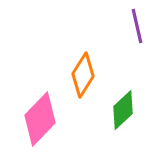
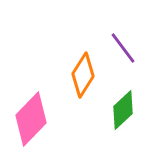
purple line: moved 14 px left, 22 px down; rotated 24 degrees counterclockwise
pink diamond: moved 9 px left
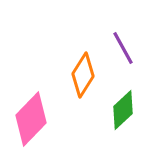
purple line: rotated 8 degrees clockwise
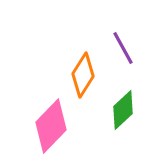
pink diamond: moved 20 px right, 7 px down
